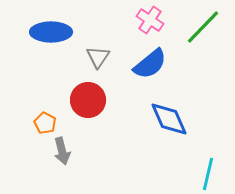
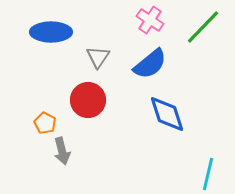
blue diamond: moved 2 px left, 5 px up; rotated 6 degrees clockwise
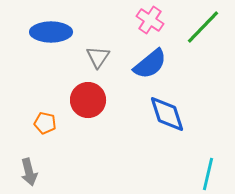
orange pentagon: rotated 15 degrees counterclockwise
gray arrow: moved 33 px left, 21 px down
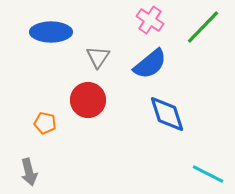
cyan line: rotated 76 degrees counterclockwise
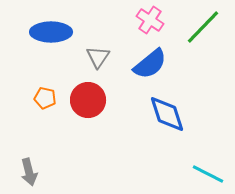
orange pentagon: moved 25 px up
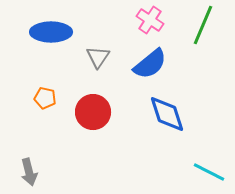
green line: moved 2 px up; rotated 21 degrees counterclockwise
red circle: moved 5 px right, 12 px down
cyan line: moved 1 px right, 2 px up
